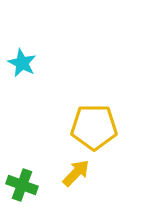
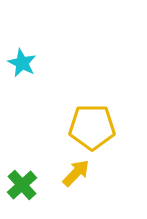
yellow pentagon: moved 2 px left
green cross: rotated 28 degrees clockwise
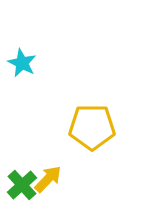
yellow arrow: moved 28 px left, 6 px down
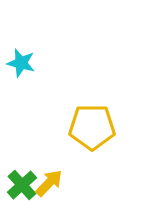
cyan star: moved 1 px left; rotated 12 degrees counterclockwise
yellow arrow: moved 1 px right, 4 px down
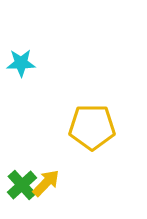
cyan star: rotated 16 degrees counterclockwise
yellow arrow: moved 3 px left
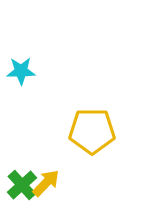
cyan star: moved 8 px down
yellow pentagon: moved 4 px down
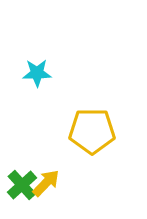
cyan star: moved 16 px right, 2 px down
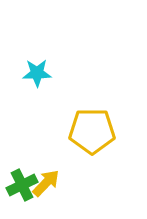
green cross: rotated 16 degrees clockwise
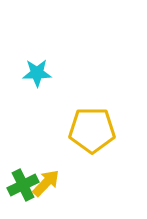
yellow pentagon: moved 1 px up
green cross: moved 1 px right
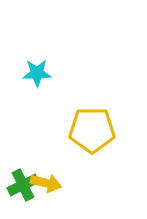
yellow arrow: rotated 60 degrees clockwise
